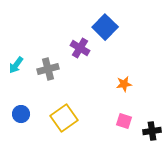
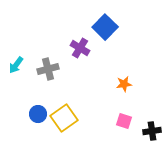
blue circle: moved 17 px right
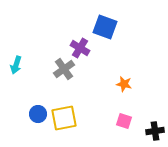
blue square: rotated 25 degrees counterclockwise
cyan arrow: rotated 18 degrees counterclockwise
gray cross: moved 16 px right; rotated 20 degrees counterclockwise
orange star: rotated 21 degrees clockwise
yellow square: rotated 24 degrees clockwise
black cross: moved 3 px right
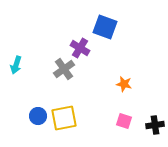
blue circle: moved 2 px down
black cross: moved 6 px up
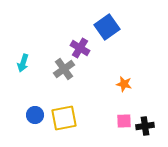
blue square: moved 2 px right; rotated 35 degrees clockwise
cyan arrow: moved 7 px right, 2 px up
blue circle: moved 3 px left, 1 px up
pink square: rotated 21 degrees counterclockwise
black cross: moved 10 px left, 1 px down
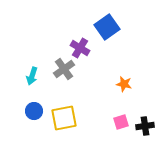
cyan arrow: moved 9 px right, 13 px down
blue circle: moved 1 px left, 4 px up
pink square: moved 3 px left, 1 px down; rotated 14 degrees counterclockwise
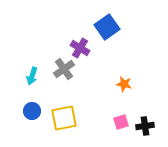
blue circle: moved 2 px left
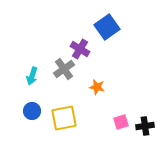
purple cross: moved 1 px down
orange star: moved 27 px left, 3 px down
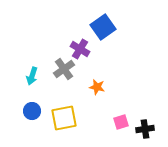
blue square: moved 4 px left
black cross: moved 3 px down
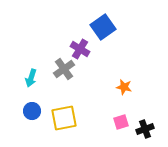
cyan arrow: moved 1 px left, 2 px down
orange star: moved 27 px right
black cross: rotated 12 degrees counterclockwise
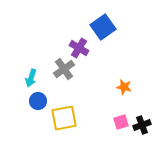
purple cross: moved 1 px left, 1 px up
blue circle: moved 6 px right, 10 px up
black cross: moved 3 px left, 4 px up
